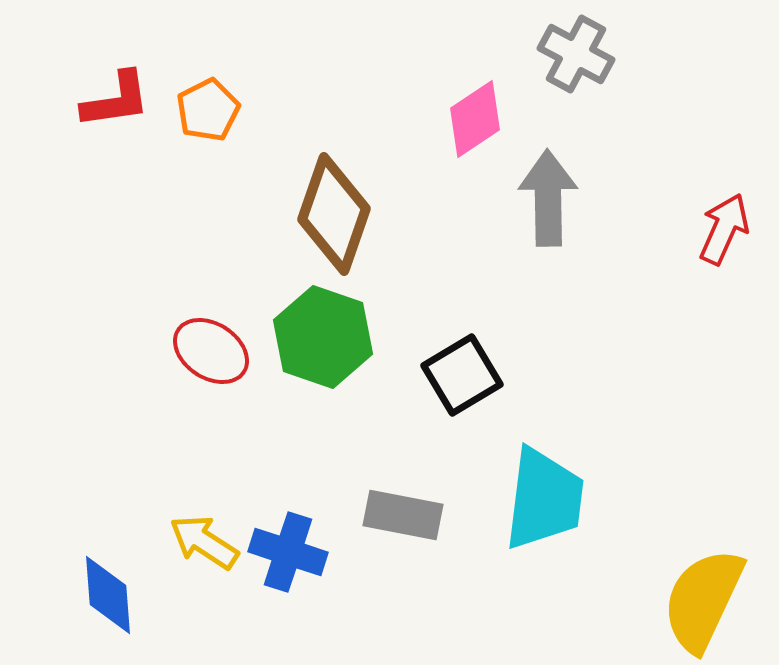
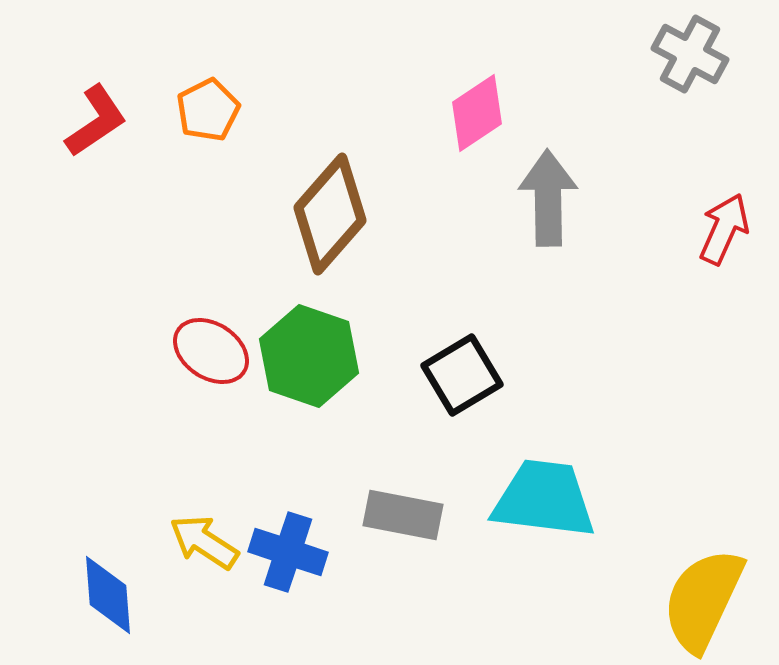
gray cross: moved 114 px right
red L-shape: moved 20 px left, 21 px down; rotated 26 degrees counterclockwise
pink diamond: moved 2 px right, 6 px up
brown diamond: moved 4 px left; rotated 22 degrees clockwise
green hexagon: moved 14 px left, 19 px down
cyan trapezoid: rotated 90 degrees counterclockwise
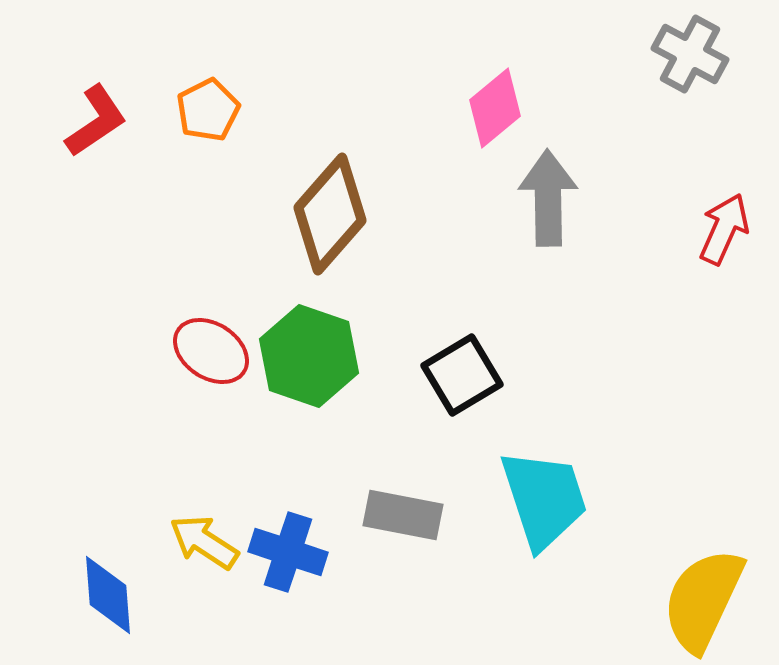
pink diamond: moved 18 px right, 5 px up; rotated 6 degrees counterclockwise
cyan trapezoid: rotated 65 degrees clockwise
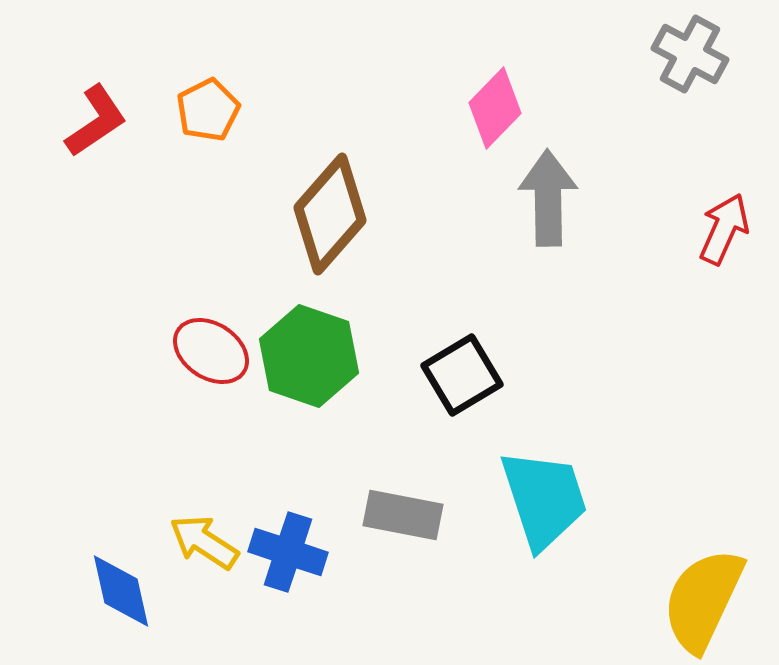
pink diamond: rotated 6 degrees counterclockwise
blue diamond: moved 13 px right, 4 px up; rotated 8 degrees counterclockwise
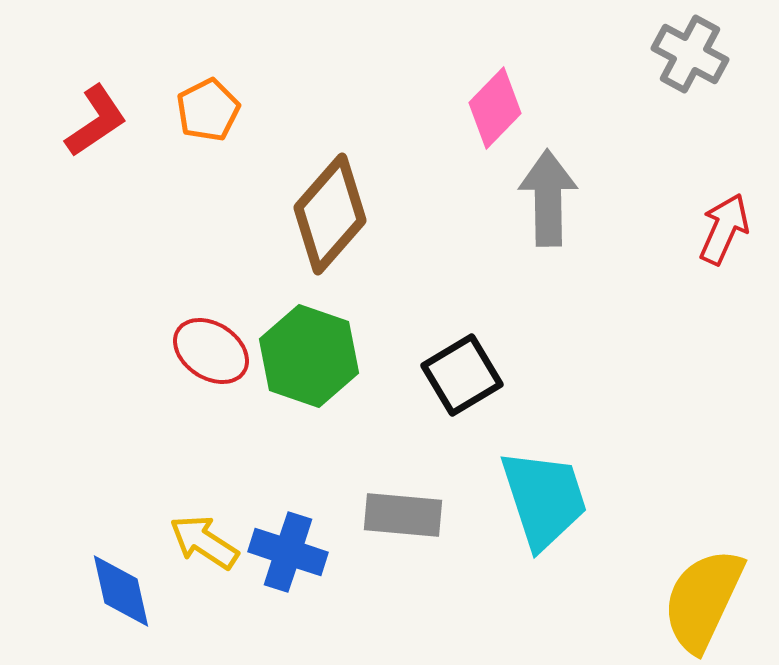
gray rectangle: rotated 6 degrees counterclockwise
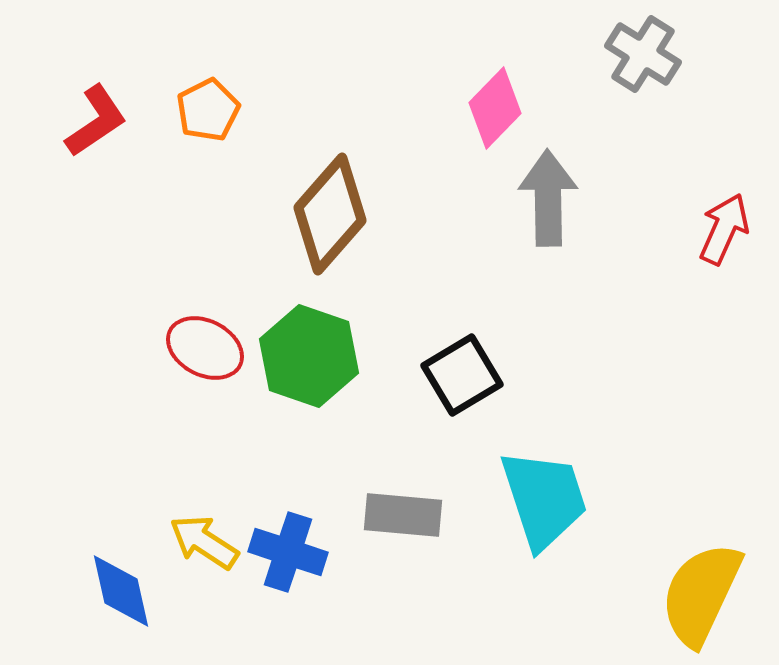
gray cross: moved 47 px left; rotated 4 degrees clockwise
red ellipse: moved 6 px left, 3 px up; rotated 6 degrees counterclockwise
yellow semicircle: moved 2 px left, 6 px up
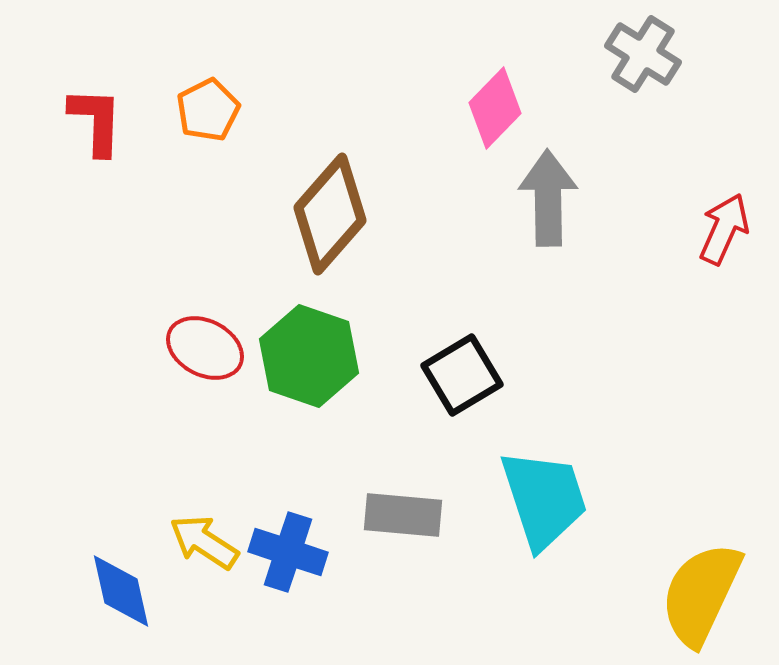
red L-shape: rotated 54 degrees counterclockwise
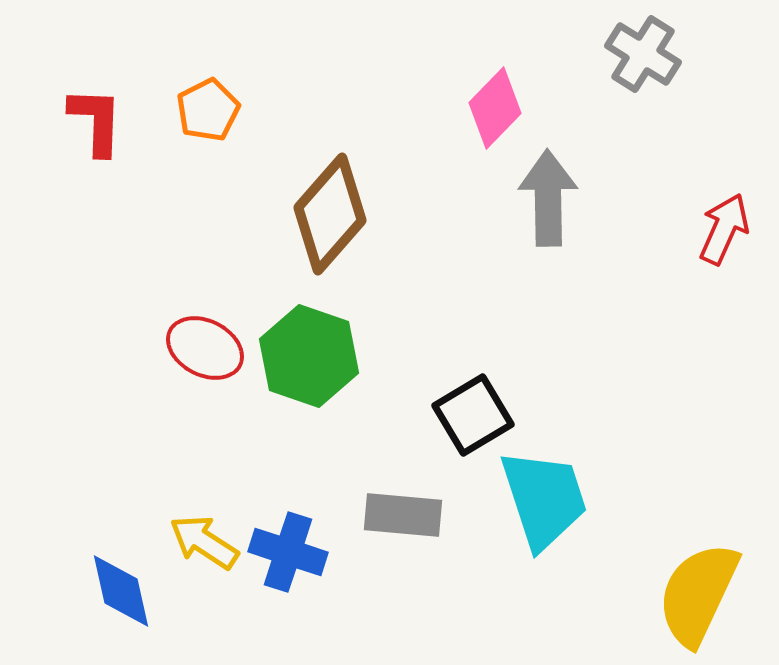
black square: moved 11 px right, 40 px down
yellow semicircle: moved 3 px left
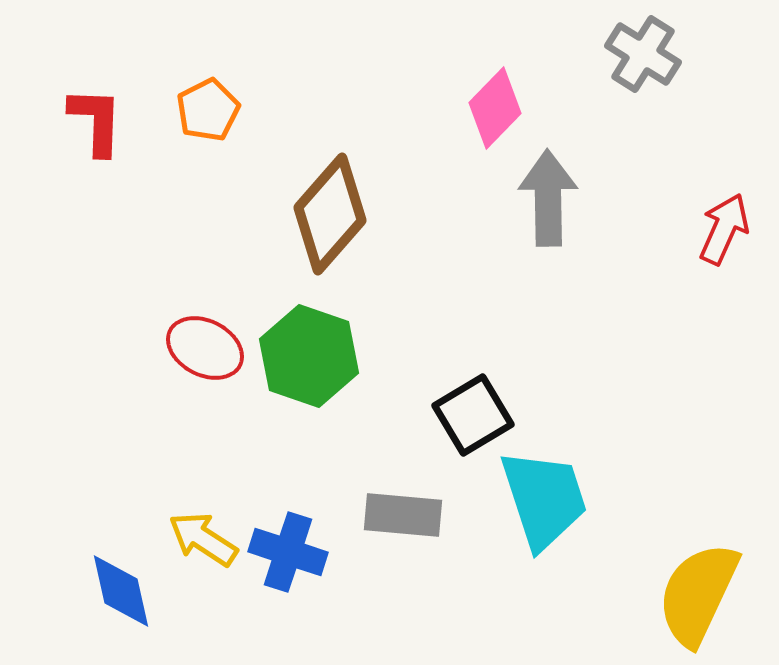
yellow arrow: moved 1 px left, 3 px up
